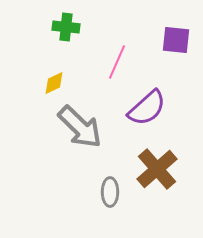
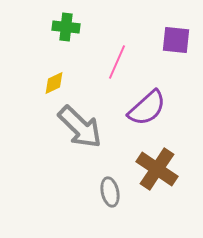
brown cross: rotated 15 degrees counterclockwise
gray ellipse: rotated 12 degrees counterclockwise
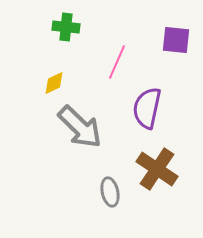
purple semicircle: rotated 144 degrees clockwise
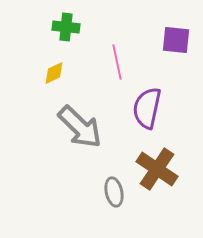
pink line: rotated 36 degrees counterclockwise
yellow diamond: moved 10 px up
gray ellipse: moved 4 px right
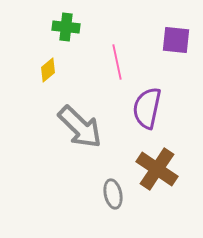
yellow diamond: moved 6 px left, 3 px up; rotated 15 degrees counterclockwise
gray ellipse: moved 1 px left, 2 px down
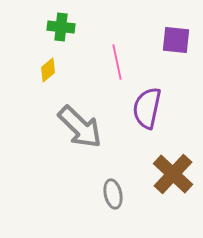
green cross: moved 5 px left
brown cross: moved 16 px right, 5 px down; rotated 9 degrees clockwise
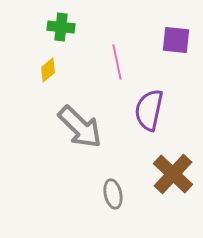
purple semicircle: moved 2 px right, 2 px down
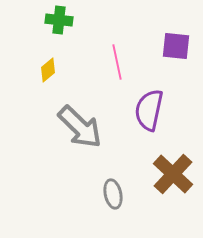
green cross: moved 2 px left, 7 px up
purple square: moved 6 px down
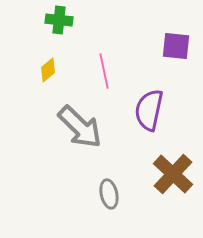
pink line: moved 13 px left, 9 px down
gray ellipse: moved 4 px left
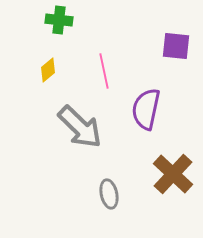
purple semicircle: moved 3 px left, 1 px up
